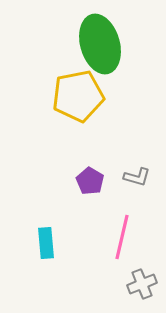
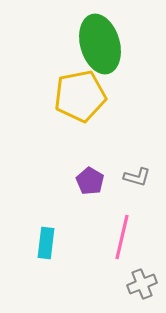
yellow pentagon: moved 2 px right
cyan rectangle: rotated 12 degrees clockwise
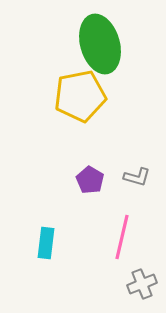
purple pentagon: moved 1 px up
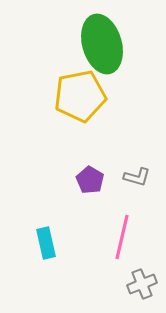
green ellipse: moved 2 px right
cyan rectangle: rotated 20 degrees counterclockwise
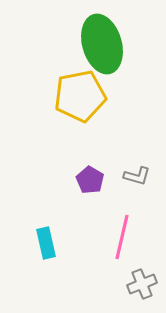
gray L-shape: moved 1 px up
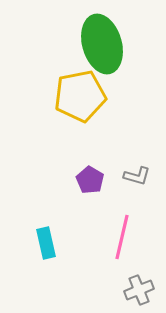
gray cross: moved 3 px left, 6 px down
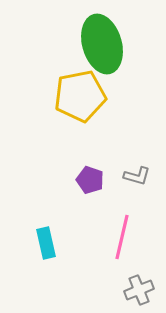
purple pentagon: rotated 12 degrees counterclockwise
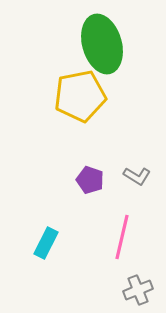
gray L-shape: rotated 16 degrees clockwise
cyan rectangle: rotated 40 degrees clockwise
gray cross: moved 1 px left
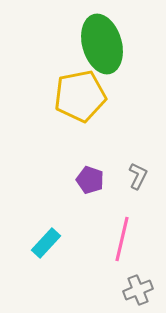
gray L-shape: moved 1 px right; rotated 96 degrees counterclockwise
pink line: moved 2 px down
cyan rectangle: rotated 16 degrees clockwise
